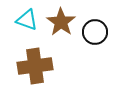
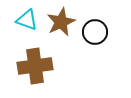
brown star: rotated 12 degrees clockwise
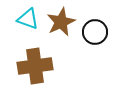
cyan triangle: moved 1 px right, 1 px up
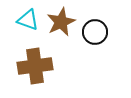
cyan triangle: moved 1 px down
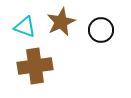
cyan triangle: moved 3 px left, 7 px down
black circle: moved 6 px right, 2 px up
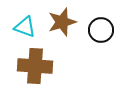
brown star: moved 1 px right; rotated 8 degrees clockwise
brown cross: rotated 12 degrees clockwise
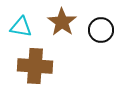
brown star: rotated 20 degrees counterclockwise
cyan triangle: moved 4 px left; rotated 10 degrees counterclockwise
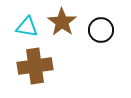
cyan triangle: moved 6 px right
brown cross: rotated 12 degrees counterclockwise
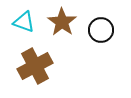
cyan triangle: moved 3 px left, 5 px up; rotated 10 degrees clockwise
brown cross: rotated 20 degrees counterclockwise
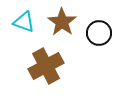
black circle: moved 2 px left, 3 px down
brown cross: moved 11 px right
